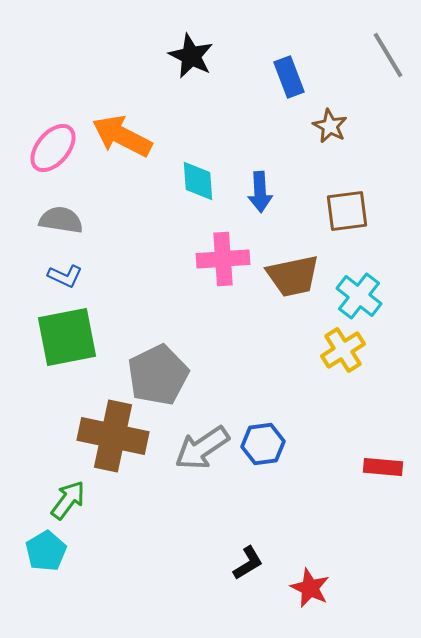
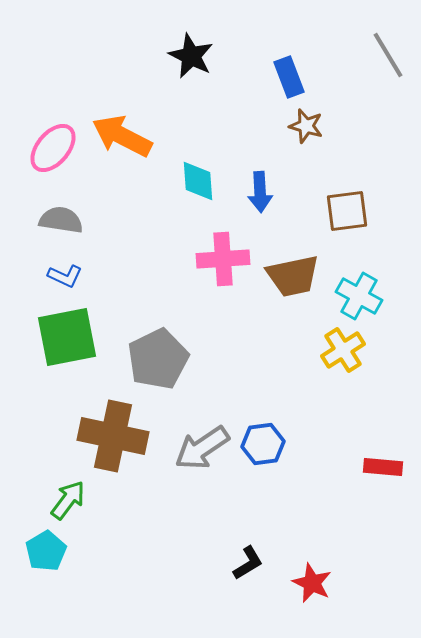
brown star: moved 24 px left; rotated 12 degrees counterclockwise
cyan cross: rotated 9 degrees counterclockwise
gray pentagon: moved 16 px up
red star: moved 2 px right, 5 px up
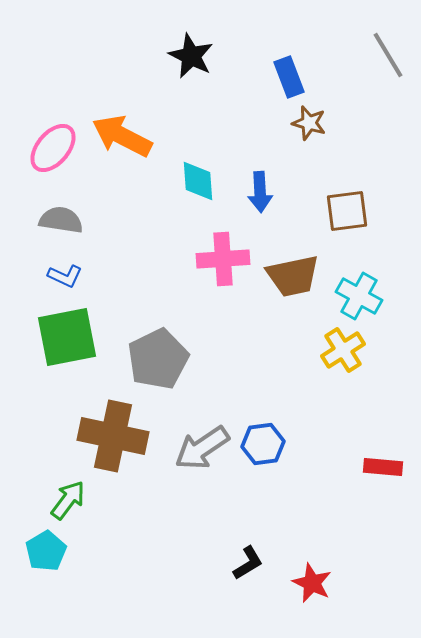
brown star: moved 3 px right, 3 px up
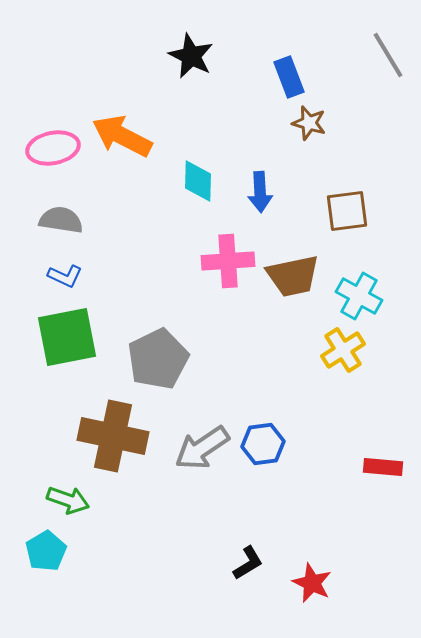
pink ellipse: rotated 39 degrees clockwise
cyan diamond: rotated 6 degrees clockwise
pink cross: moved 5 px right, 2 px down
green arrow: rotated 72 degrees clockwise
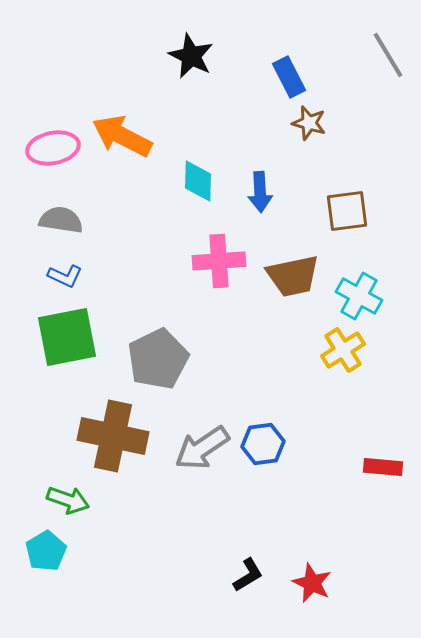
blue rectangle: rotated 6 degrees counterclockwise
pink cross: moved 9 px left
black L-shape: moved 12 px down
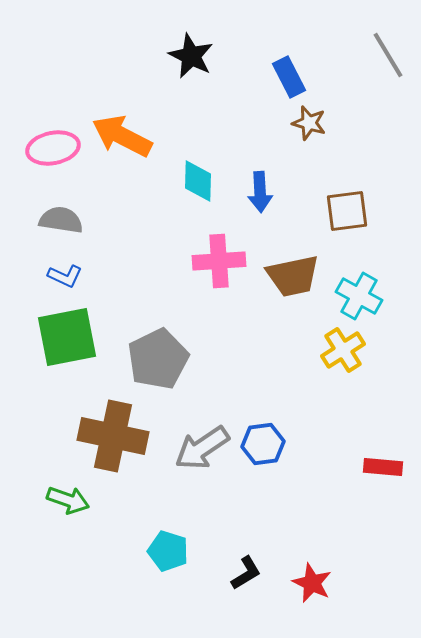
cyan pentagon: moved 122 px right; rotated 24 degrees counterclockwise
black L-shape: moved 2 px left, 2 px up
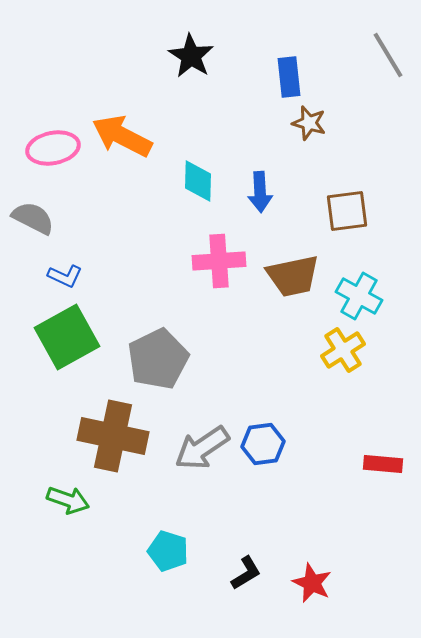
black star: rotated 6 degrees clockwise
blue rectangle: rotated 21 degrees clockwise
gray semicircle: moved 28 px left, 2 px up; rotated 18 degrees clockwise
green square: rotated 18 degrees counterclockwise
red rectangle: moved 3 px up
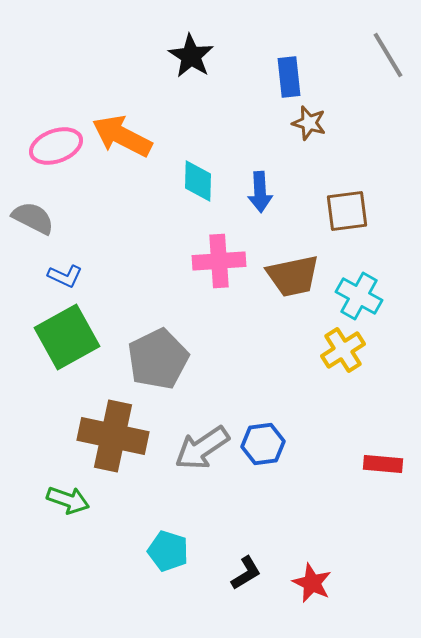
pink ellipse: moved 3 px right, 2 px up; rotated 9 degrees counterclockwise
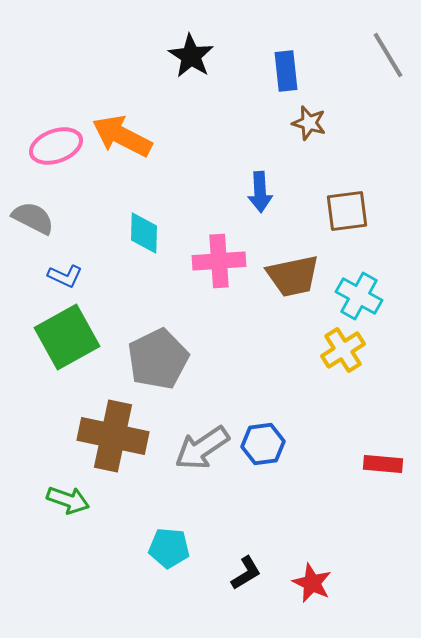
blue rectangle: moved 3 px left, 6 px up
cyan diamond: moved 54 px left, 52 px down
cyan pentagon: moved 1 px right, 3 px up; rotated 12 degrees counterclockwise
